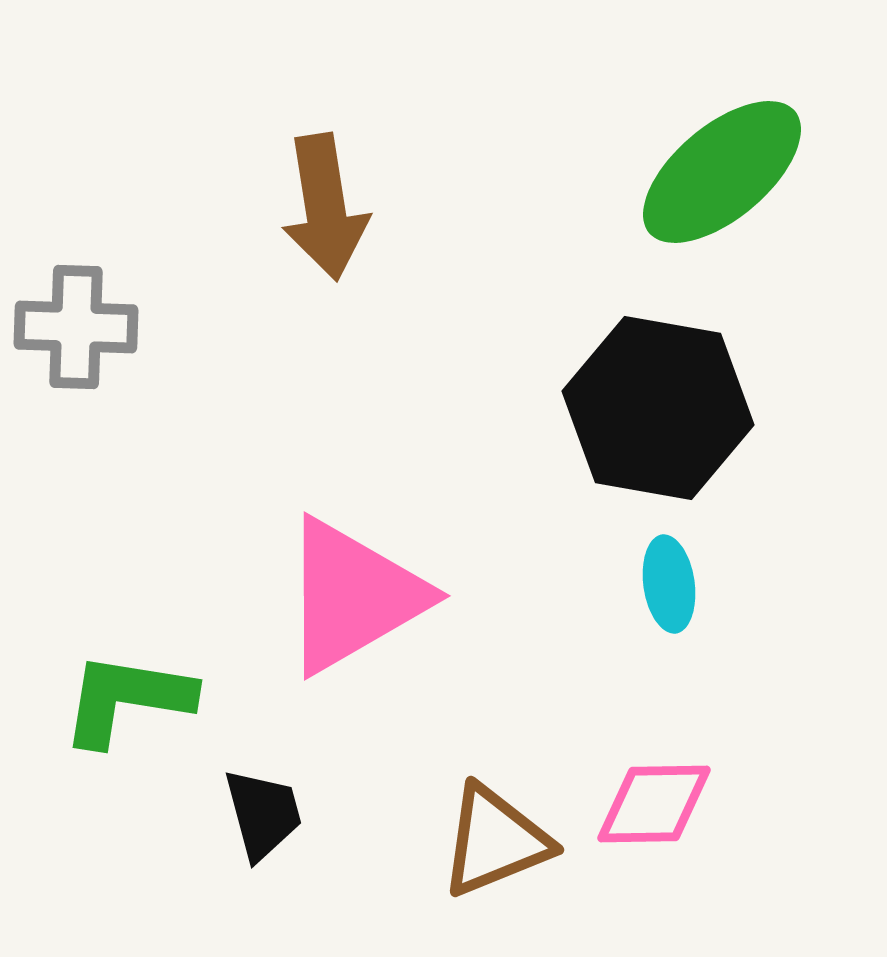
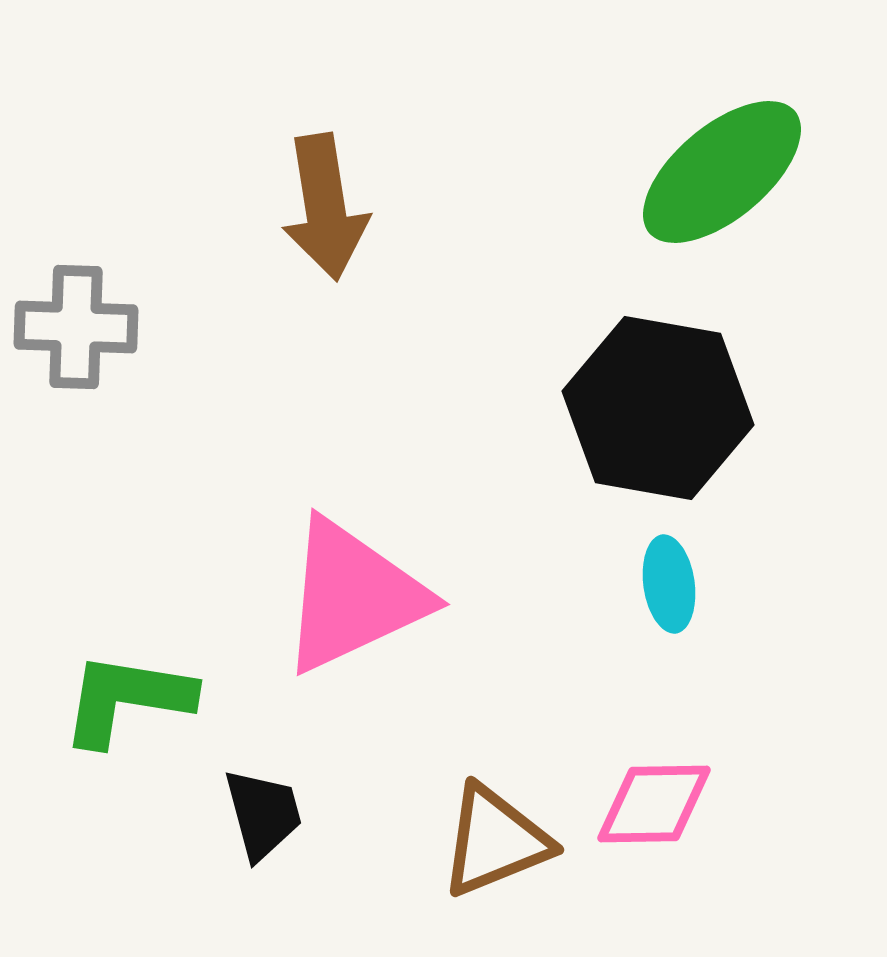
pink triangle: rotated 5 degrees clockwise
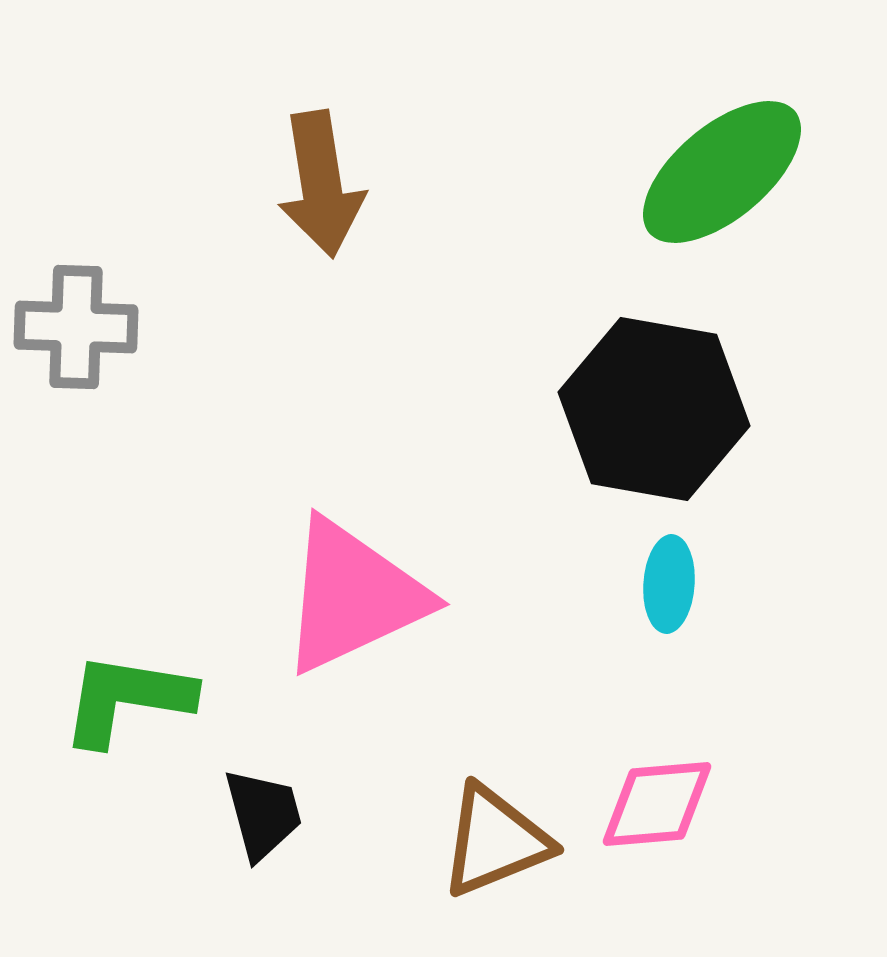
brown arrow: moved 4 px left, 23 px up
black hexagon: moved 4 px left, 1 px down
cyan ellipse: rotated 12 degrees clockwise
pink diamond: moved 3 px right; rotated 4 degrees counterclockwise
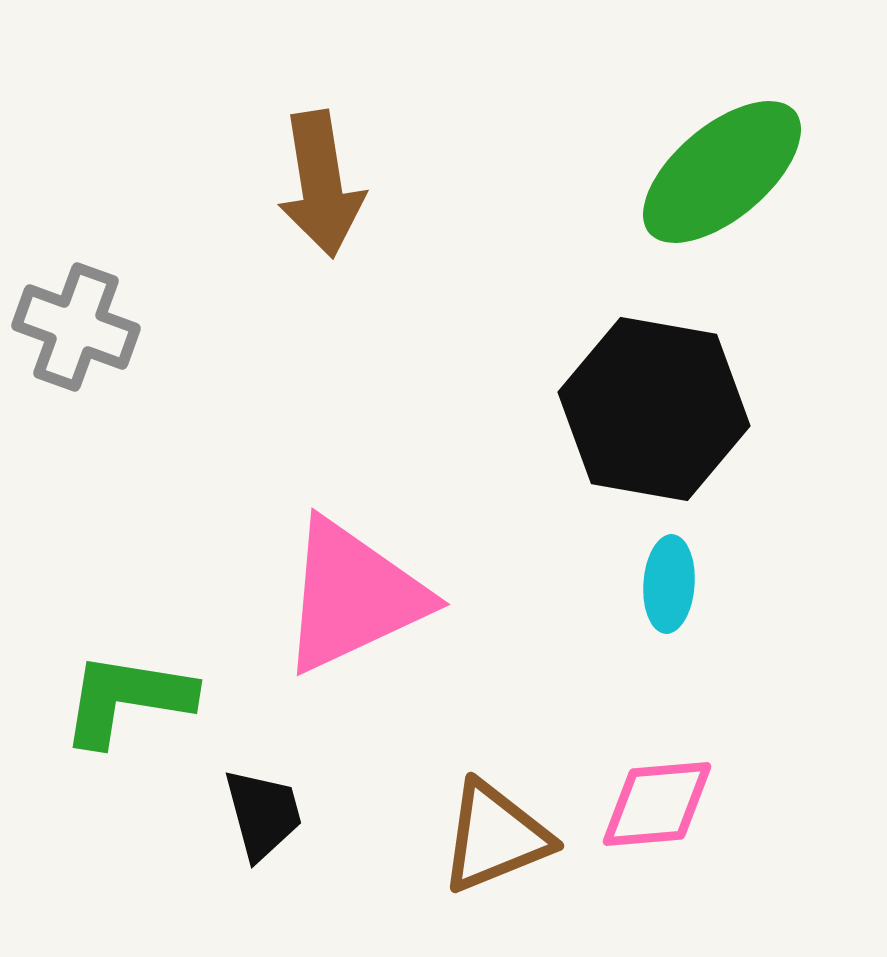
gray cross: rotated 18 degrees clockwise
brown triangle: moved 4 px up
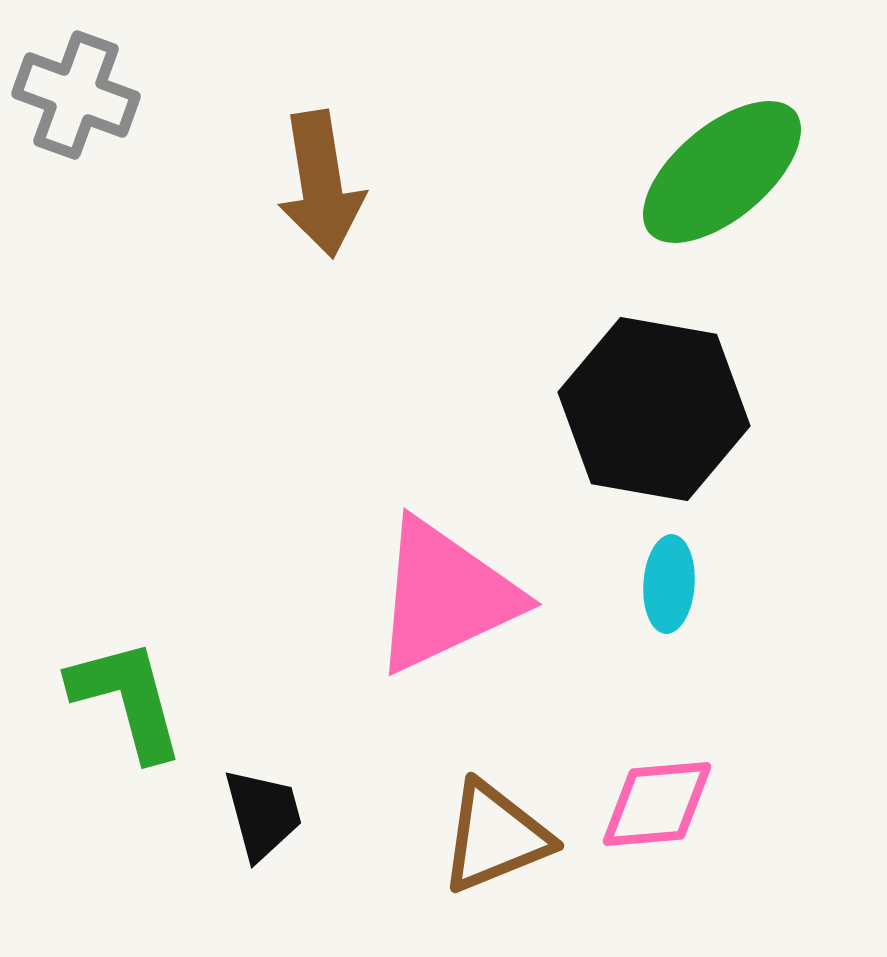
gray cross: moved 232 px up
pink triangle: moved 92 px right
green L-shape: rotated 66 degrees clockwise
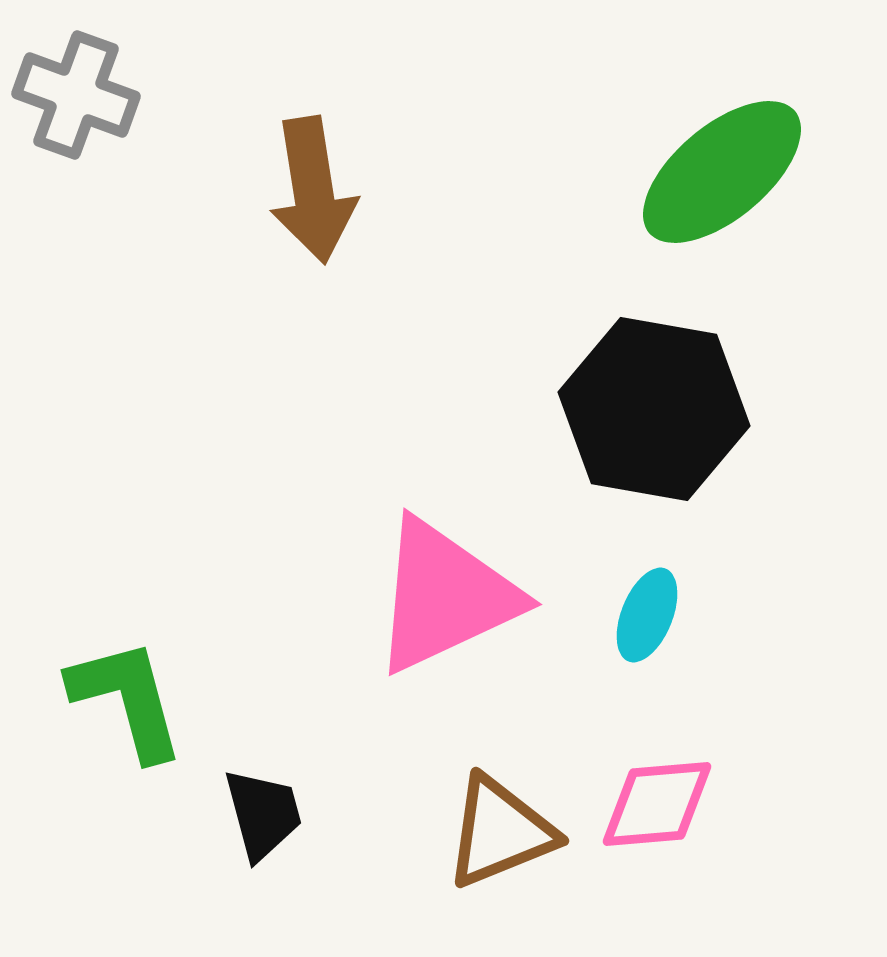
brown arrow: moved 8 px left, 6 px down
cyan ellipse: moved 22 px left, 31 px down; rotated 18 degrees clockwise
brown triangle: moved 5 px right, 5 px up
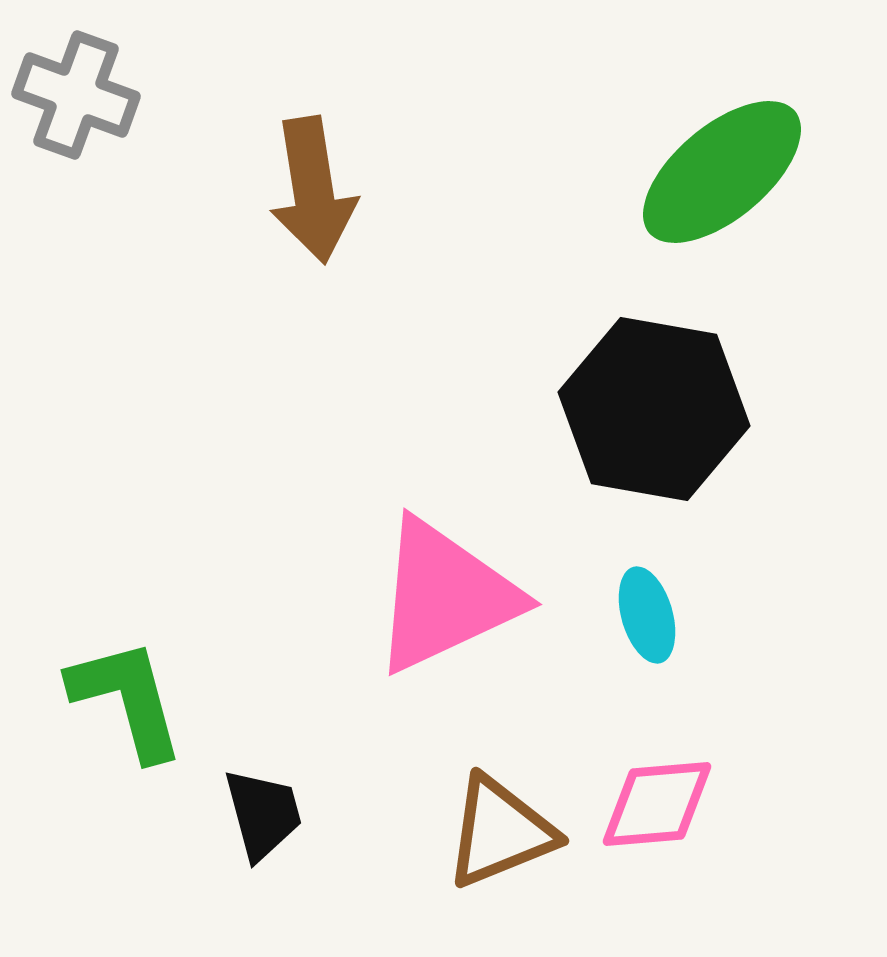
cyan ellipse: rotated 38 degrees counterclockwise
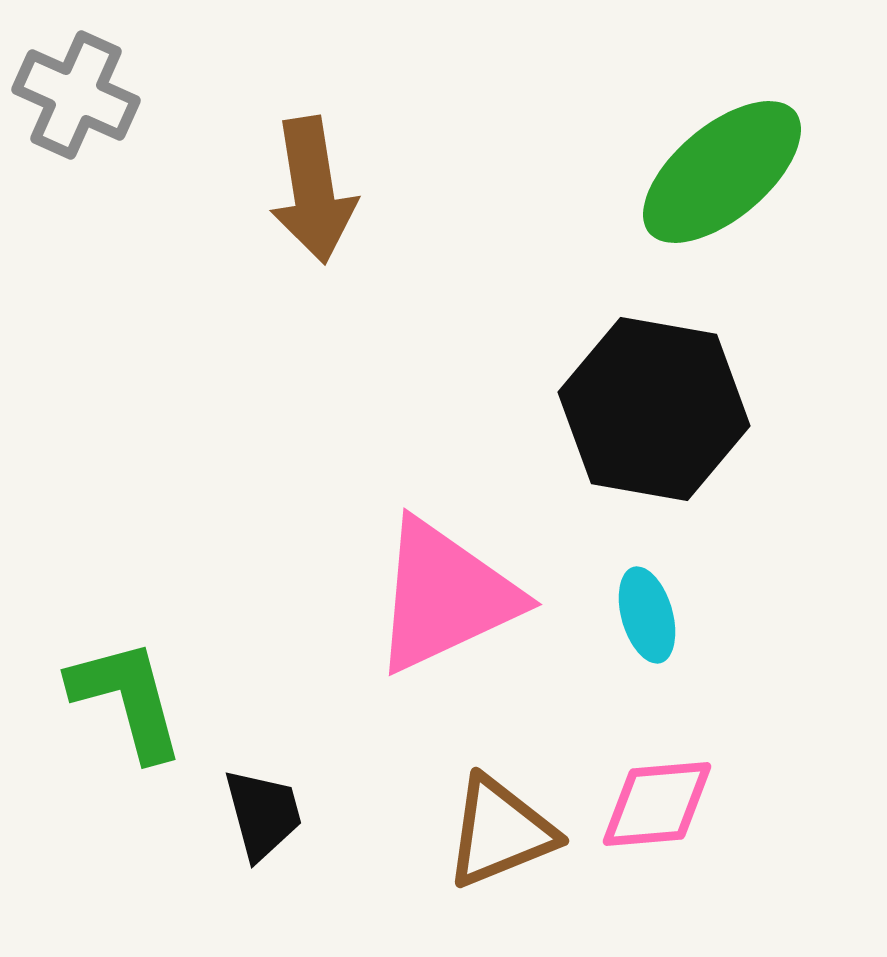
gray cross: rotated 4 degrees clockwise
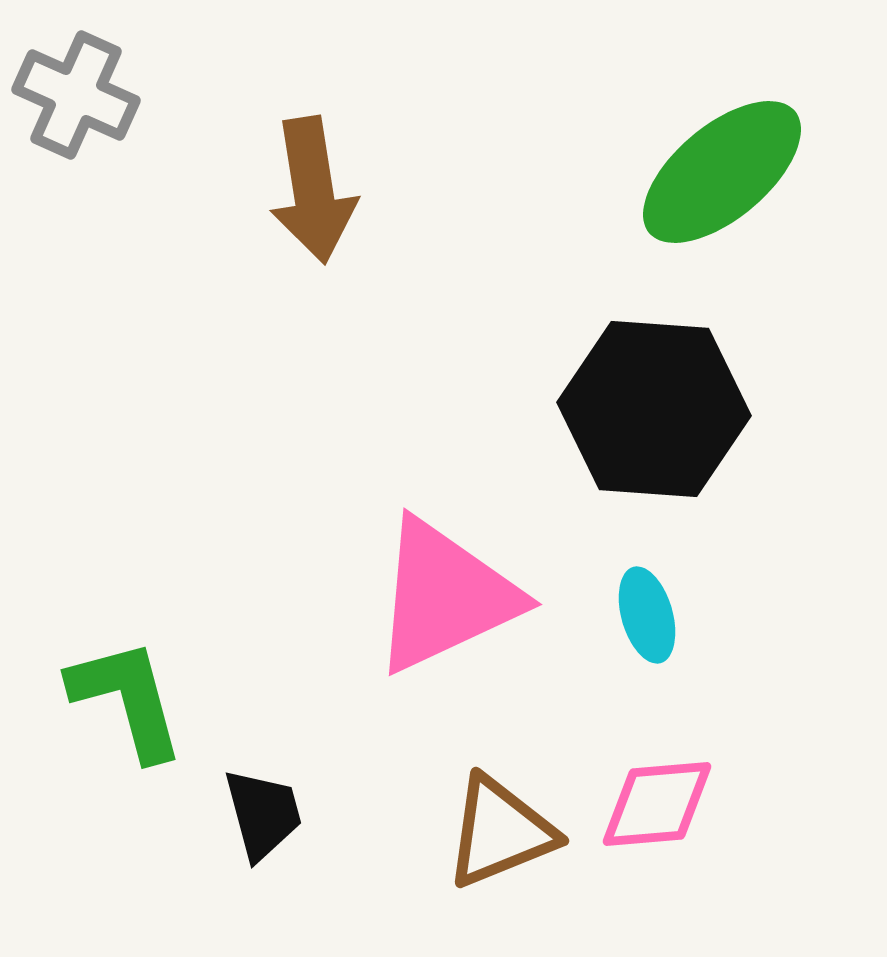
black hexagon: rotated 6 degrees counterclockwise
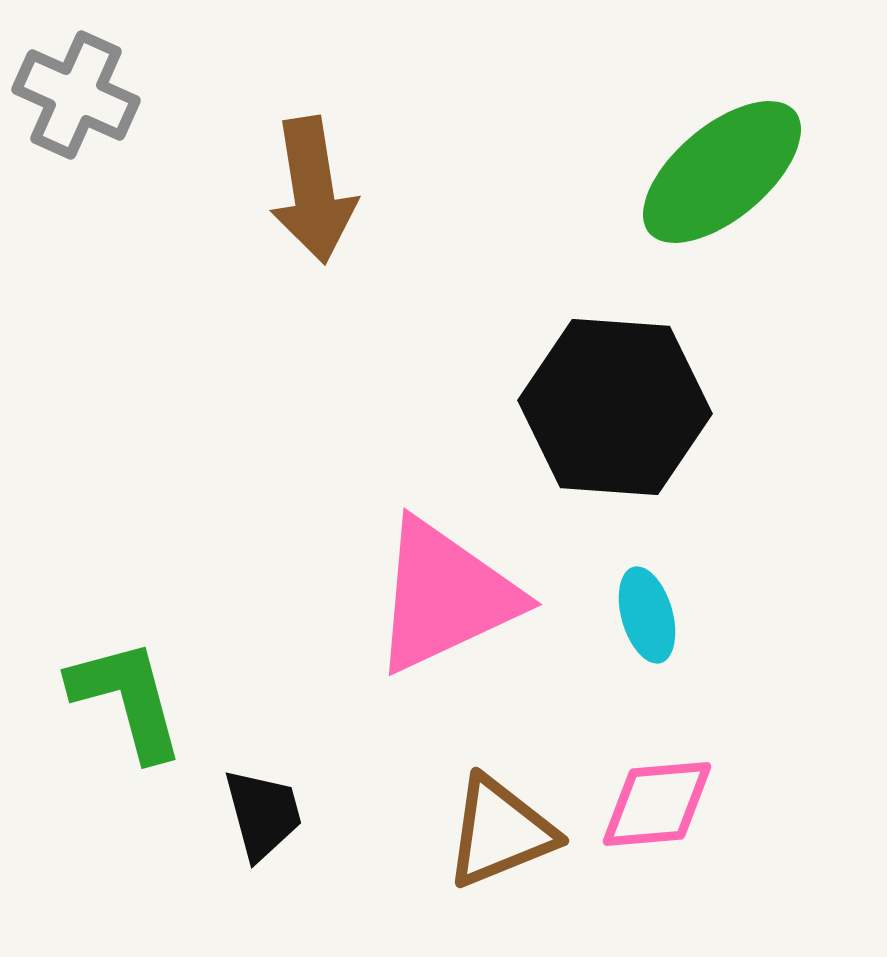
black hexagon: moved 39 px left, 2 px up
